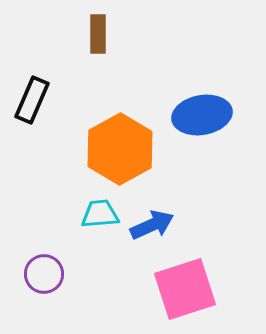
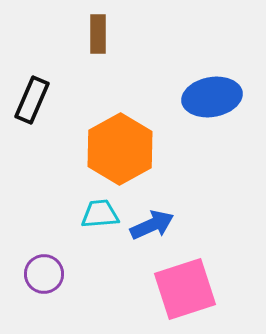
blue ellipse: moved 10 px right, 18 px up
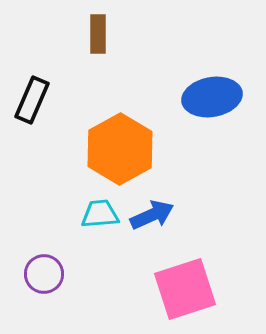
blue arrow: moved 10 px up
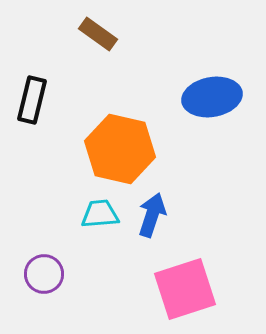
brown rectangle: rotated 54 degrees counterclockwise
black rectangle: rotated 9 degrees counterclockwise
orange hexagon: rotated 18 degrees counterclockwise
blue arrow: rotated 48 degrees counterclockwise
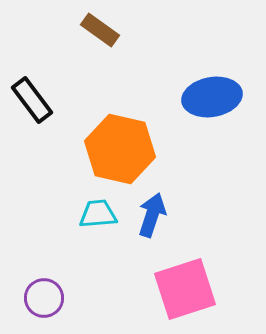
brown rectangle: moved 2 px right, 4 px up
black rectangle: rotated 51 degrees counterclockwise
cyan trapezoid: moved 2 px left
purple circle: moved 24 px down
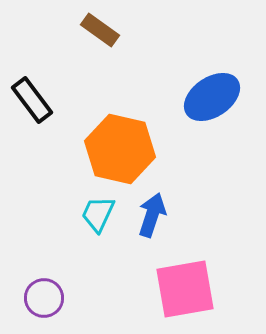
blue ellipse: rotated 24 degrees counterclockwise
cyan trapezoid: rotated 60 degrees counterclockwise
pink square: rotated 8 degrees clockwise
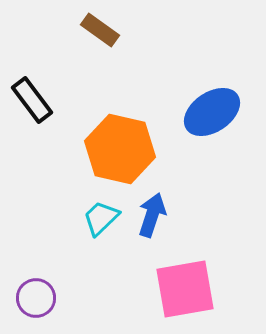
blue ellipse: moved 15 px down
cyan trapezoid: moved 3 px right, 4 px down; rotated 21 degrees clockwise
purple circle: moved 8 px left
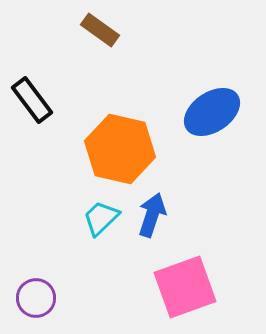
pink square: moved 2 px up; rotated 10 degrees counterclockwise
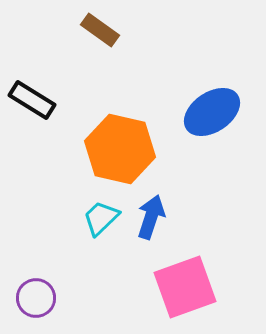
black rectangle: rotated 21 degrees counterclockwise
blue arrow: moved 1 px left, 2 px down
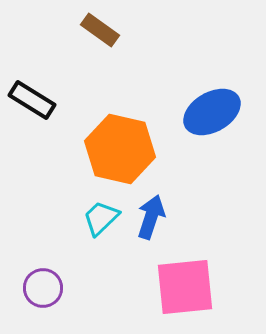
blue ellipse: rotated 4 degrees clockwise
pink square: rotated 14 degrees clockwise
purple circle: moved 7 px right, 10 px up
